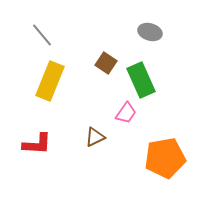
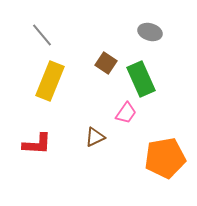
green rectangle: moved 1 px up
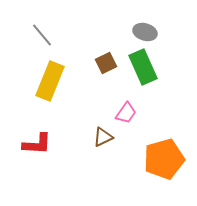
gray ellipse: moved 5 px left
brown square: rotated 30 degrees clockwise
green rectangle: moved 2 px right, 12 px up
brown triangle: moved 8 px right
orange pentagon: moved 1 px left, 1 px down; rotated 6 degrees counterclockwise
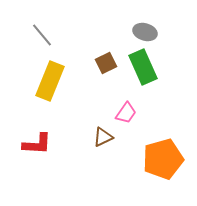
orange pentagon: moved 1 px left
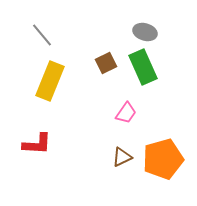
brown triangle: moved 19 px right, 20 px down
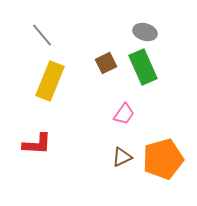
pink trapezoid: moved 2 px left, 1 px down
